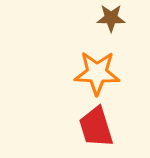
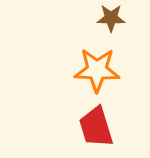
orange star: moved 3 px up
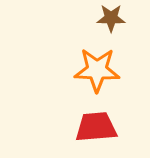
red trapezoid: rotated 102 degrees clockwise
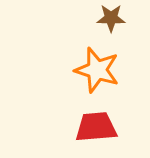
orange star: rotated 15 degrees clockwise
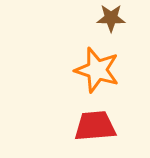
red trapezoid: moved 1 px left, 1 px up
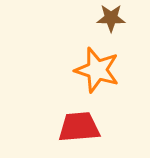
red trapezoid: moved 16 px left, 1 px down
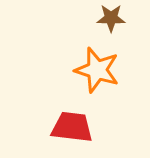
red trapezoid: moved 7 px left; rotated 12 degrees clockwise
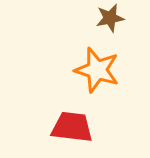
brown star: moved 1 px left; rotated 12 degrees counterclockwise
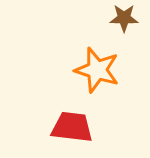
brown star: moved 14 px right; rotated 12 degrees clockwise
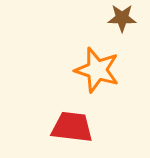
brown star: moved 2 px left
